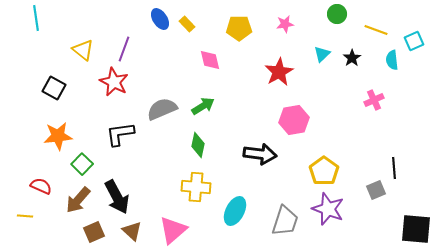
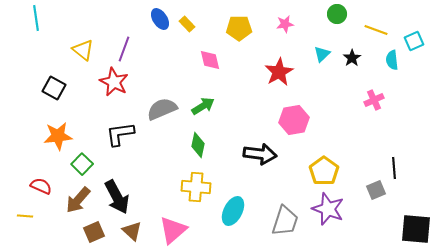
cyan ellipse at (235, 211): moved 2 px left
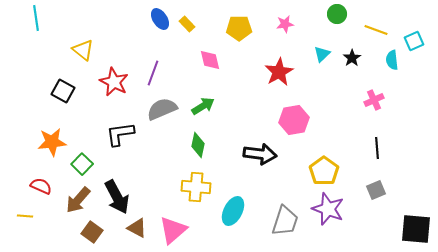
purple line at (124, 49): moved 29 px right, 24 px down
black square at (54, 88): moved 9 px right, 3 px down
orange star at (58, 136): moved 6 px left, 6 px down
black line at (394, 168): moved 17 px left, 20 px up
brown triangle at (132, 231): moved 5 px right, 3 px up; rotated 15 degrees counterclockwise
brown square at (94, 232): moved 2 px left; rotated 30 degrees counterclockwise
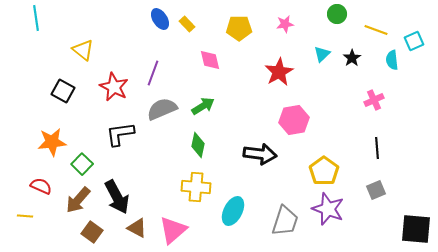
red star at (114, 82): moved 5 px down
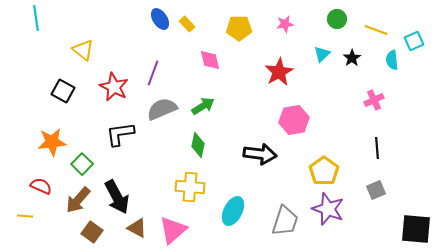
green circle at (337, 14): moved 5 px down
yellow cross at (196, 187): moved 6 px left
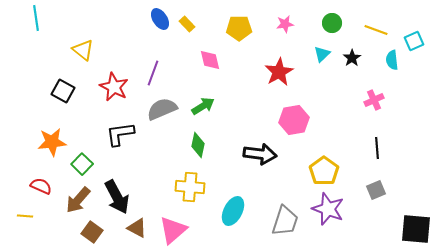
green circle at (337, 19): moved 5 px left, 4 px down
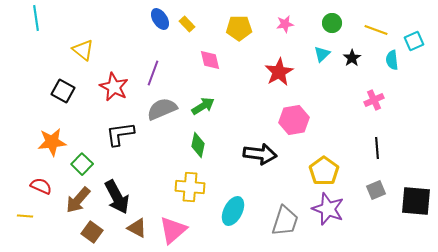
black square at (416, 229): moved 28 px up
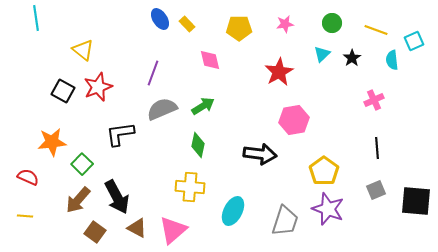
red star at (114, 87): moved 16 px left; rotated 24 degrees clockwise
red semicircle at (41, 186): moved 13 px left, 9 px up
brown square at (92, 232): moved 3 px right
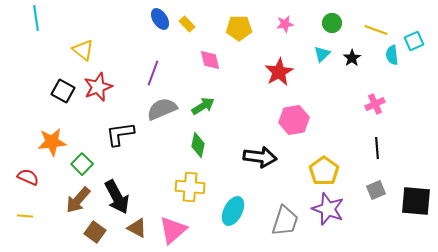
cyan semicircle at (392, 60): moved 5 px up
pink cross at (374, 100): moved 1 px right, 4 px down
black arrow at (260, 154): moved 3 px down
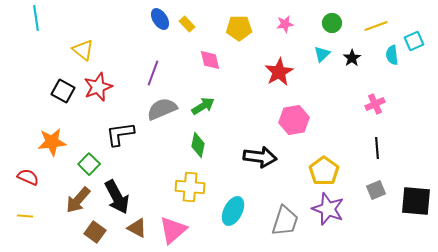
yellow line at (376, 30): moved 4 px up; rotated 40 degrees counterclockwise
green square at (82, 164): moved 7 px right
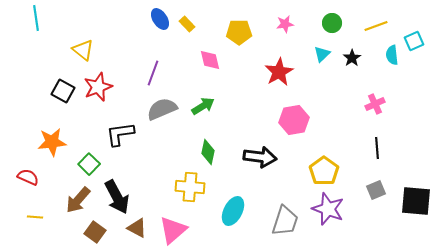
yellow pentagon at (239, 28): moved 4 px down
green diamond at (198, 145): moved 10 px right, 7 px down
yellow line at (25, 216): moved 10 px right, 1 px down
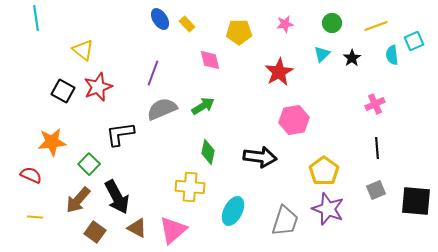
red semicircle at (28, 177): moved 3 px right, 2 px up
